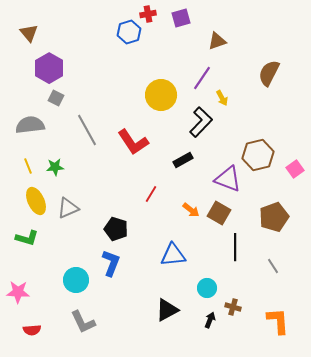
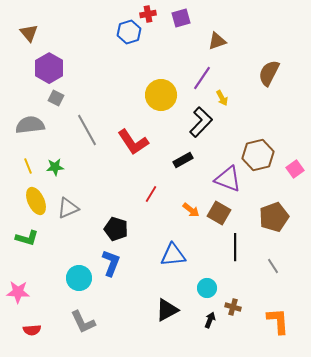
cyan circle at (76, 280): moved 3 px right, 2 px up
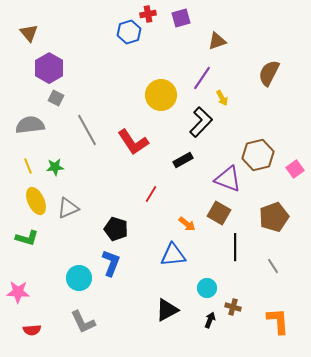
orange arrow at (191, 210): moved 4 px left, 14 px down
